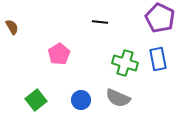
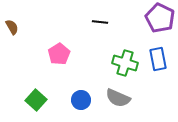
green square: rotated 10 degrees counterclockwise
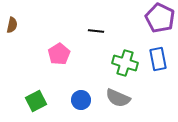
black line: moved 4 px left, 9 px down
brown semicircle: moved 2 px up; rotated 42 degrees clockwise
green square: moved 1 px down; rotated 20 degrees clockwise
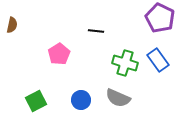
blue rectangle: moved 1 px down; rotated 25 degrees counterclockwise
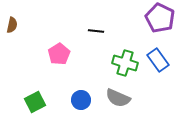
green square: moved 1 px left, 1 px down
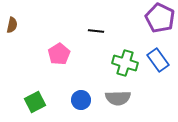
gray semicircle: rotated 25 degrees counterclockwise
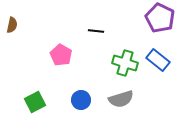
pink pentagon: moved 2 px right, 1 px down; rotated 10 degrees counterclockwise
blue rectangle: rotated 15 degrees counterclockwise
gray semicircle: moved 3 px right, 1 px down; rotated 15 degrees counterclockwise
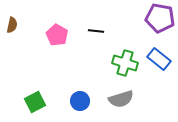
purple pentagon: rotated 16 degrees counterclockwise
pink pentagon: moved 4 px left, 20 px up
blue rectangle: moved 1 px right, 1 px up
blue circle: moved 1 px left, 1 px down
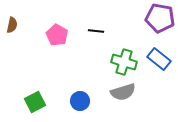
green cross: moved 1 px left, 1 px up
gray semicircle: moved 2 px right, 7 px up
